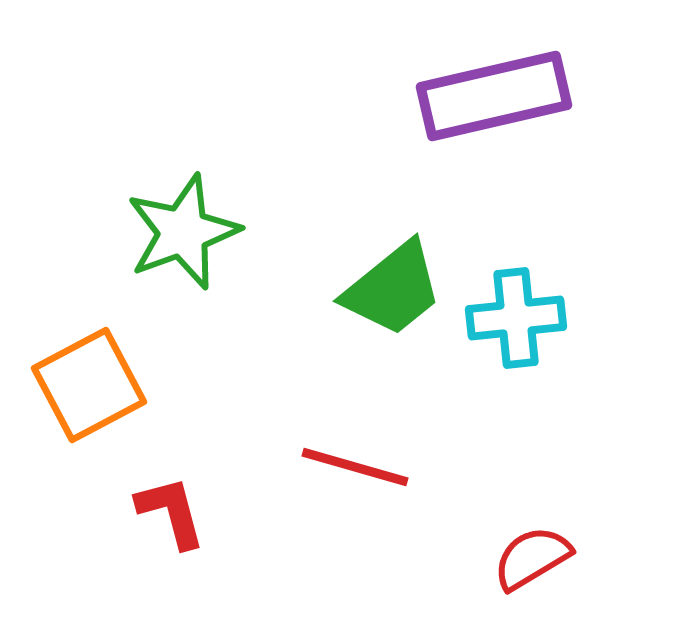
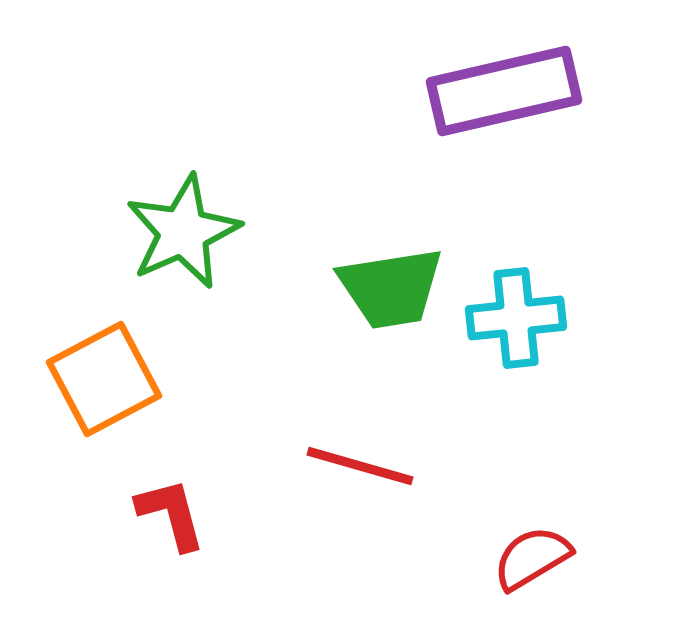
purple rectangle: moved 10 px right, 5 px up
green star: rotated 4 degrees counterclockwise
green trapezoid: moved 2 px left, 1 px up; rotated 30 degrees clockwise
orange square: moved 15 px right, 6 px up
red line: moved 5 px right, 1 px up
red L-shape: moved 2 px down
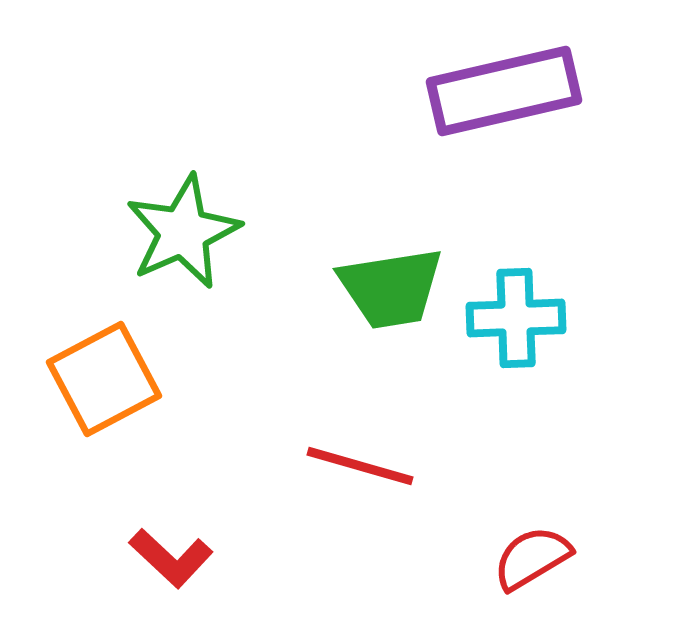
cyan cross: rotated 4 degrees clockwise
red L-shape: moved 44 px down; rotated 148 degrees clockwise
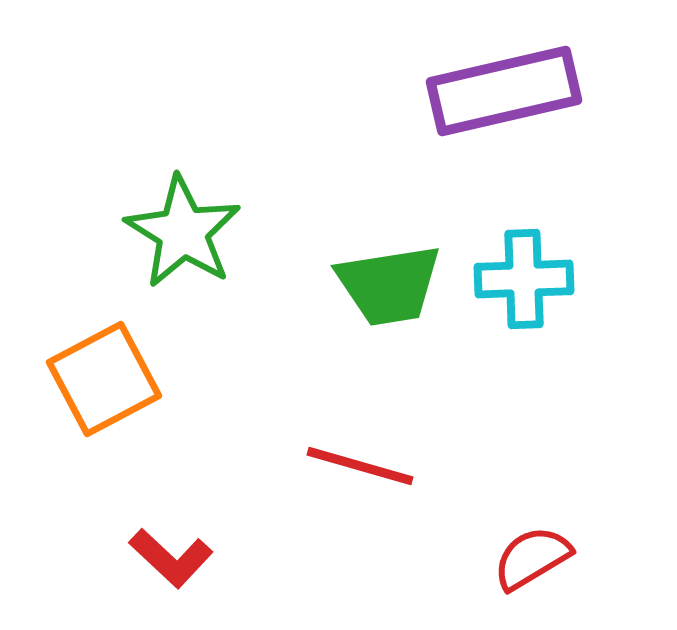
green star: rotated 16 degrees counterclockwise
green trapezoid: moved 2 px left, 3 px up
cyan cross: moved 8 px right, 39 px up
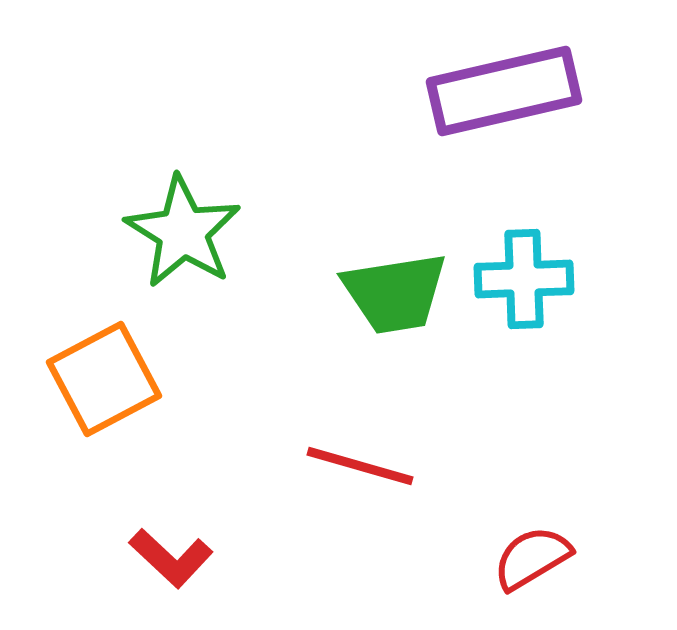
green trapezoid: moved 6 px right, 8 px down
